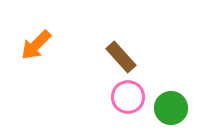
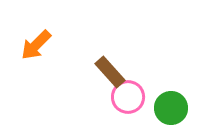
brown rectangle: moved 11 px left, 15 px down
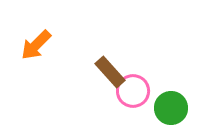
pink circle: moved 5 px right, 6 px up
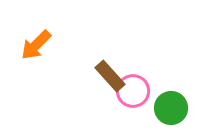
brown rectangle: moved 4 px down
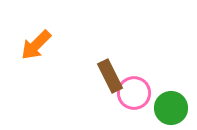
brown rectangle: rotated 16 degrees clockwise
pink circle: moved 1 px right, 2 px down
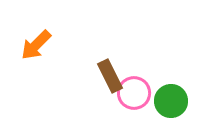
green circle: moved 7 px up
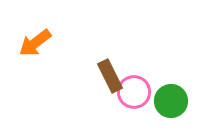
orange arrow: moved 1 px left, 2 px up; rotated 8 degrees clockwise
pink circle: moved 1 px up
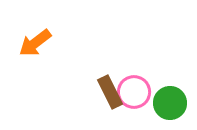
brown rectangle: moved 16 px down
green circle: moved 1 px left, 2 px down
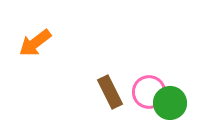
pink circle: moved 15 px right
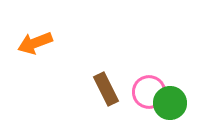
orange arrow: rotated 16 degrees clockwise
brown rectangle: moved 4 px left, 3 px up
